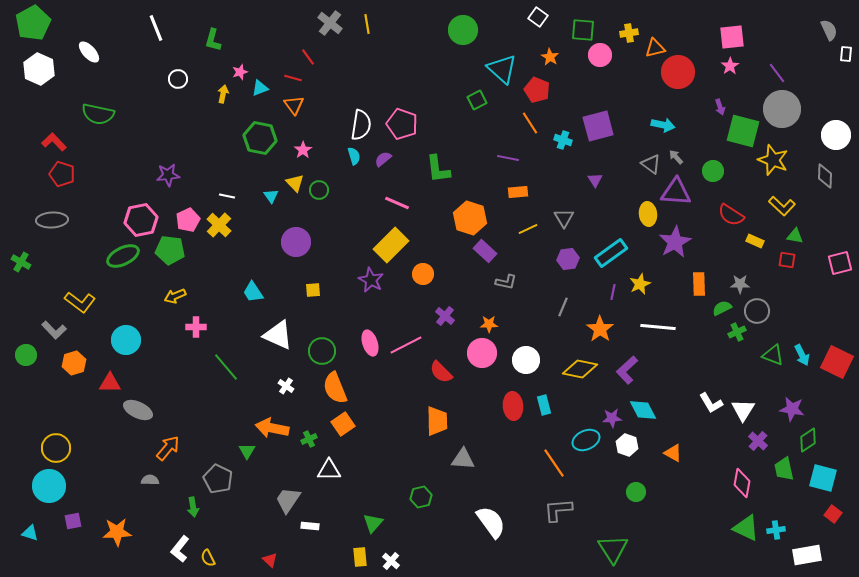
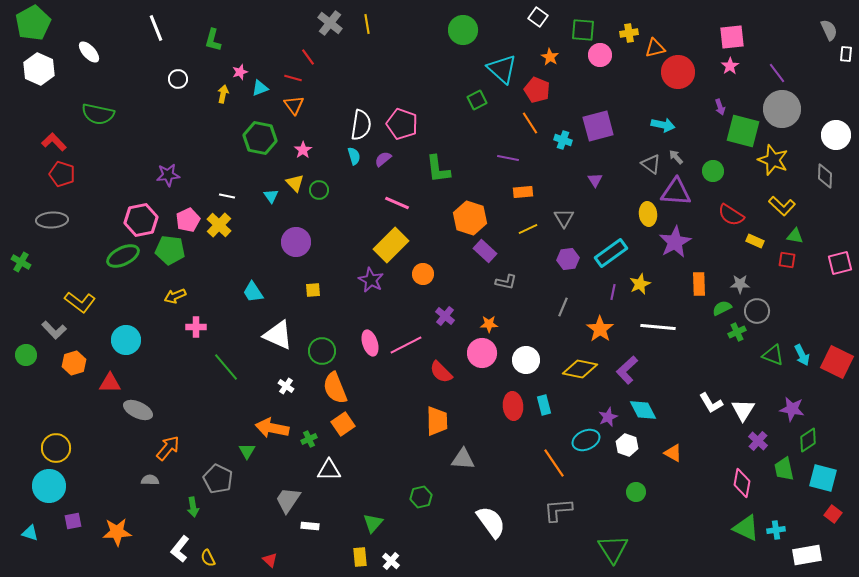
orange rectangle at (518, 192): moved 5 px right
purple star at (612, 418): moved 4 px left, 1 px up; rotated 18 degrees counterclockwise
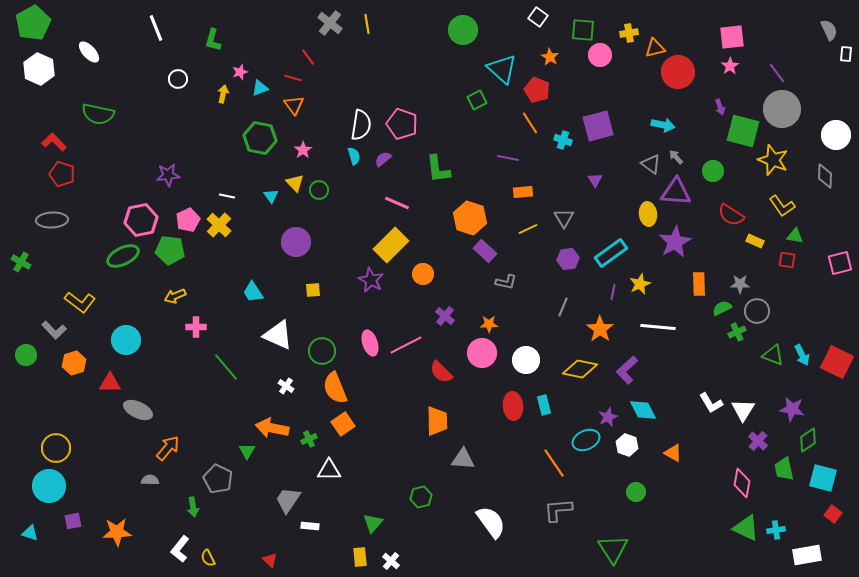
yellow L-shape at (782, 206): rotated 12 degrees clockwise
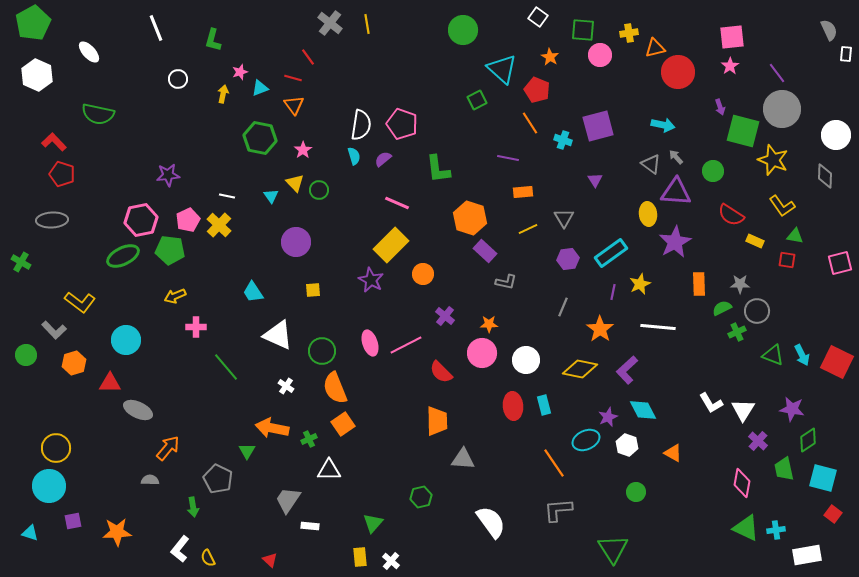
white hexagon at (39, 69): moved 2 px left, 6 px down
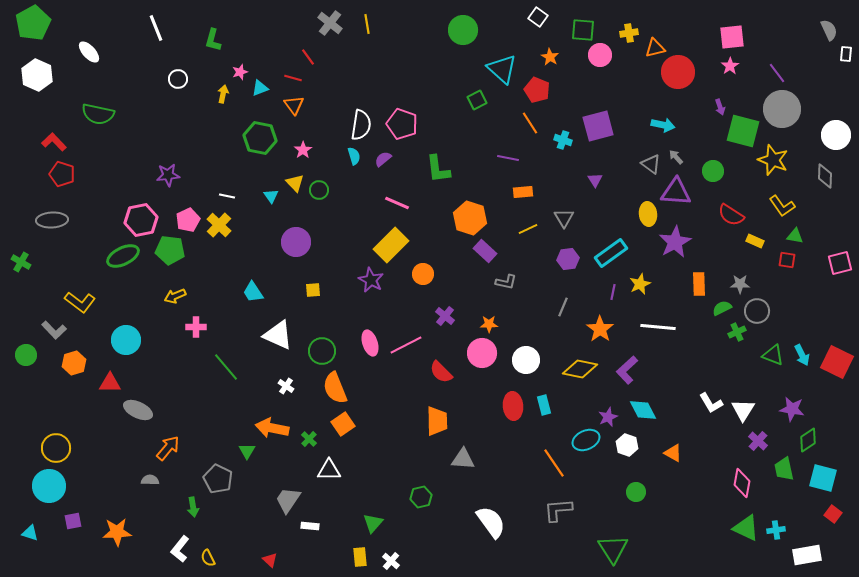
green cross at (309, 439): rotated 21 degrees counterclockwise
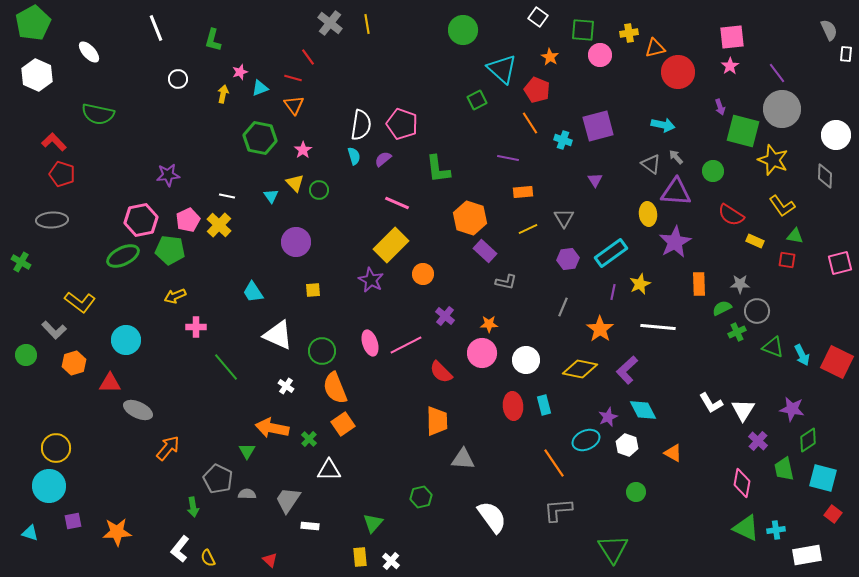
green triangle at (773, 355): moved 8 px up
gray semicircle at (150, 480): moved 97 px right, 14 px down
white semicircle at (491, 522): moved 1 px right, 5 px up
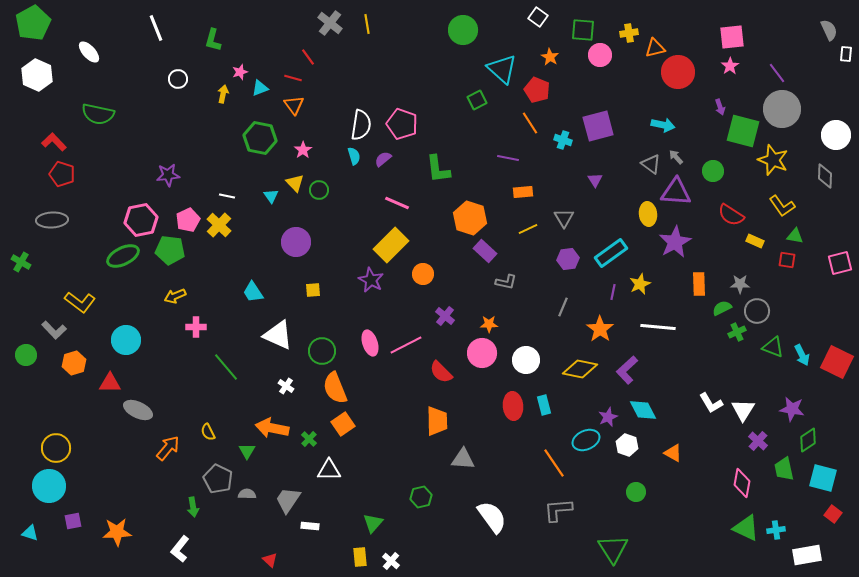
yellow semicircle at (208, 558): moved 126 px up
